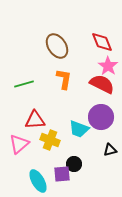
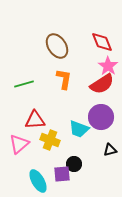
red semicircle: rotated 120 degrees clockwise
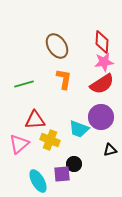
red diamond: rotated 25 degrees clockwise
pink star: moved 4 px left, 4 px up; rotated 30 degrees clockwise
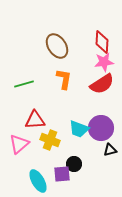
purple circle: moved 11 px down
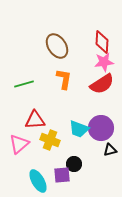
purple square: moved 1 px down
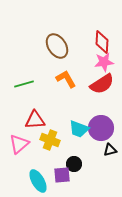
orange L-shape: moved 2 px right; rotated 40 degrees counterclockwise
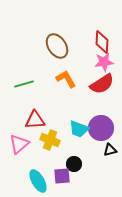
purple square: moved 1 px down
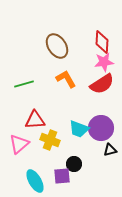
cyan ellipse: moved 3 px left
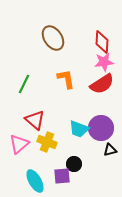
brown ellipse: moved 4 px left, 8 px up
orange L-shape: rotated 20 degrees clockwise
green line: rotated 48 degrees counterclockwise
red triangle: rotated 45 degrees clockwise
yellow cross: moved 3 px left, 2 px down
